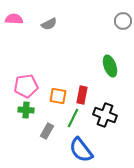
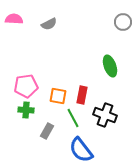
gray circle: moved 1 px down
green line: rotated 54 degrees counterclockwise
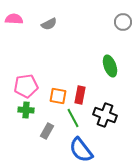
red rectangle: moved 2 px left
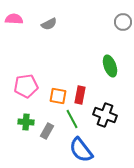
green cross: moved 12 px down
green line: moved 1 px left, 1 px down
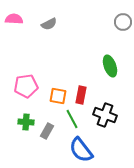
red rectangle: moved 1 px right
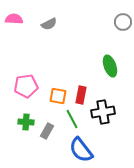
black cross: moved 2 px left, 3 px up; rotated 30 degrees counterclockwise
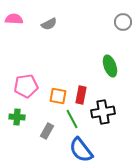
green cross: moved 9 px left, 5 px up
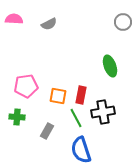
green line: moved 4 px right, 1 px up
blue semicircle: rotated 20 degrees clockwise
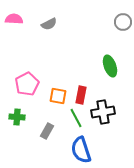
pink pentagon: moved 1 px right, 2 px up; rotated 20 degrees counterclockwise
